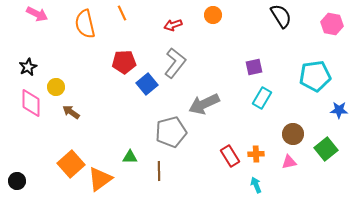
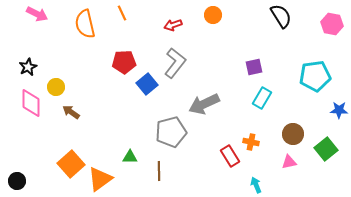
orange cross: moved 5 px left, 12 px up; rotated 14 degrees clockwise
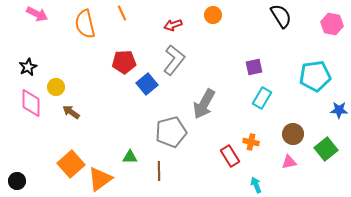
gray L-shape: moved 1 px left, 3 px up
gray arrow: rotated 36 degrees counterclockwise
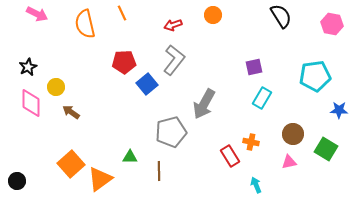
green square: rotated 20 degrees counterclockwise
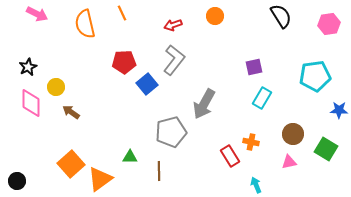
orange circle: moved 2 px right, 1 px down
pink hexagon: moved 3 px left; rotated 20 degrees counterclockwise
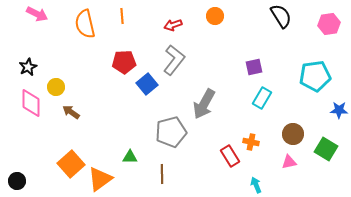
orange line: moved 3 px down; rotated 21 degrees clockwise
brown line: moved 3 px right, 3 px down
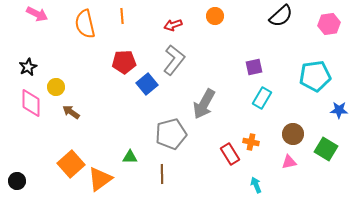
black semicircle: rotated 80 degrees clockwise
gray pentagon: moved 2 px down
red rectangle: moved 2 px up
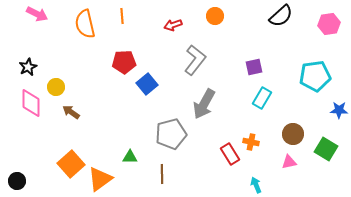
gray L-shape: moved 21 px right
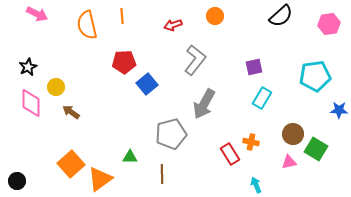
orange semicircle: moved 2 px right, 1 px down
green square: moved 10 px left
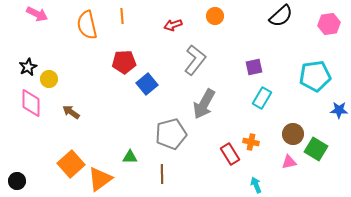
yellow circle: moved 7 px left, 8 px up
